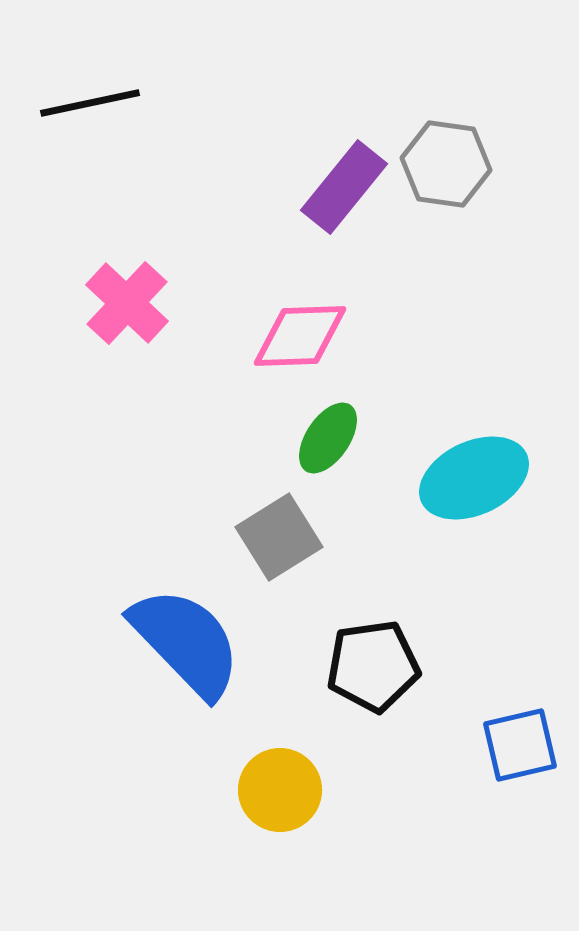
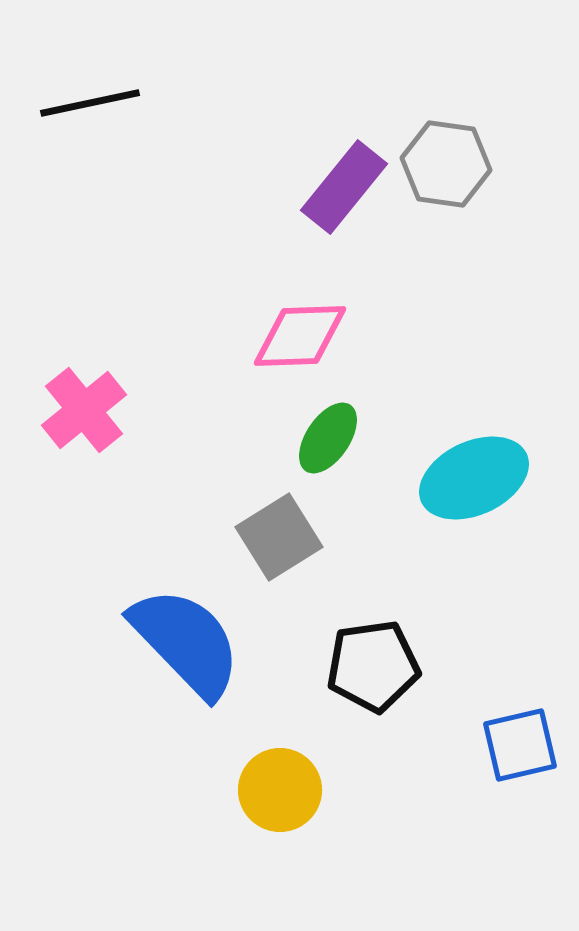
pink cross: moved 43 px left, 107 px down; rotated 8 degrees clockwise
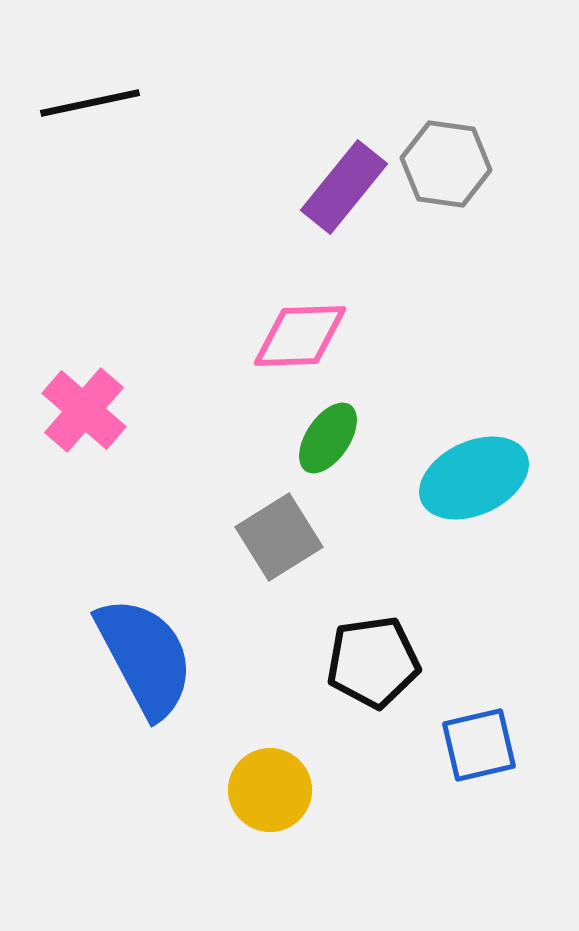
pink cross: rotated 10 degrees counterclockwise
blue semicircle: moved 41 px left, 15 px down; rotated 16 degrees clockwise
black pentagon: moved 4 px up
blue square: moved 41 px left
yellow circle: moved 10 px left
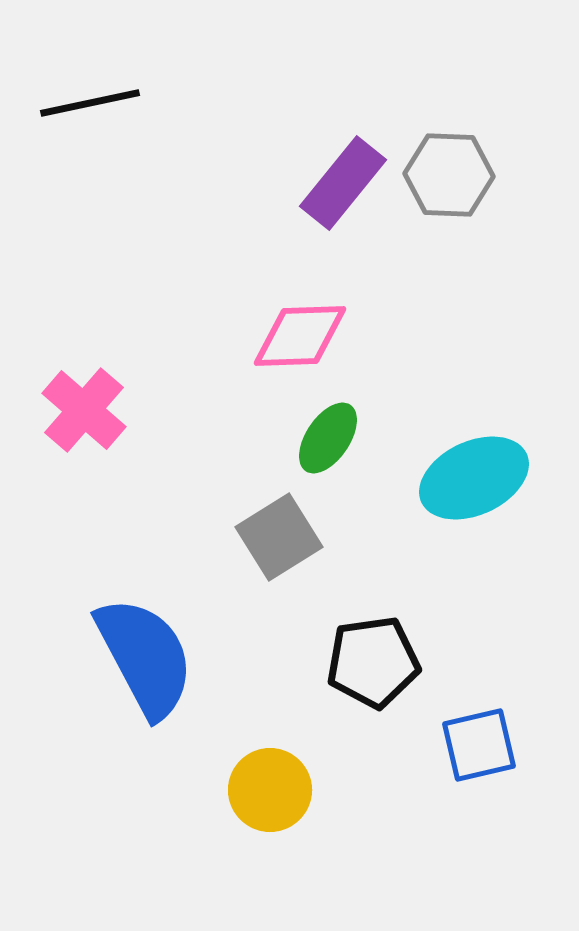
gray hexagon: moved 3 px right, 11 px down; rotated 6 degrees counterclockwise
purple rectangle: moved 1 px left, 4 px up
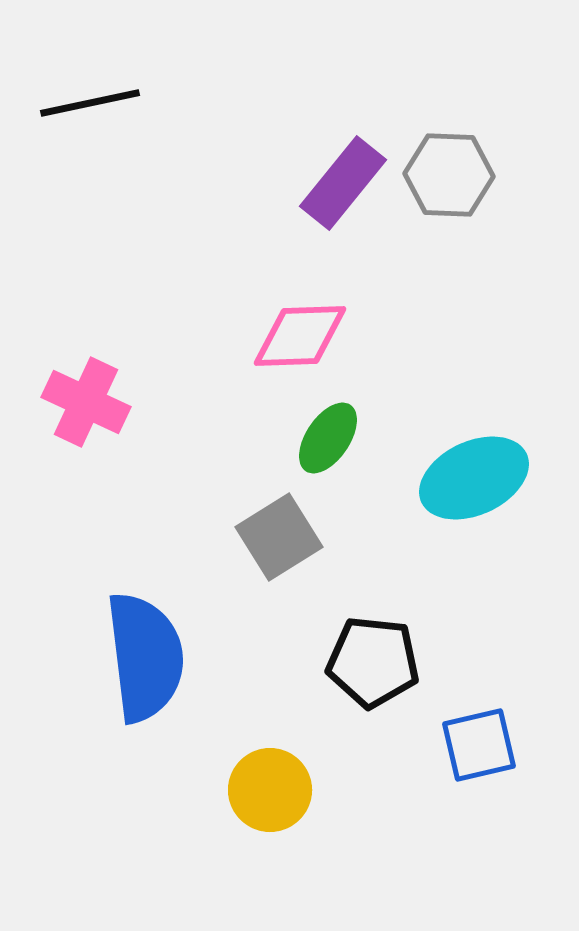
pink cross: moved 2 px right, 8 px up; rotated 16 degrees counterclockwise
blue semicircle: rotated 21 degrees clockwise
black pentagon: rotated 14 degrees clockwise
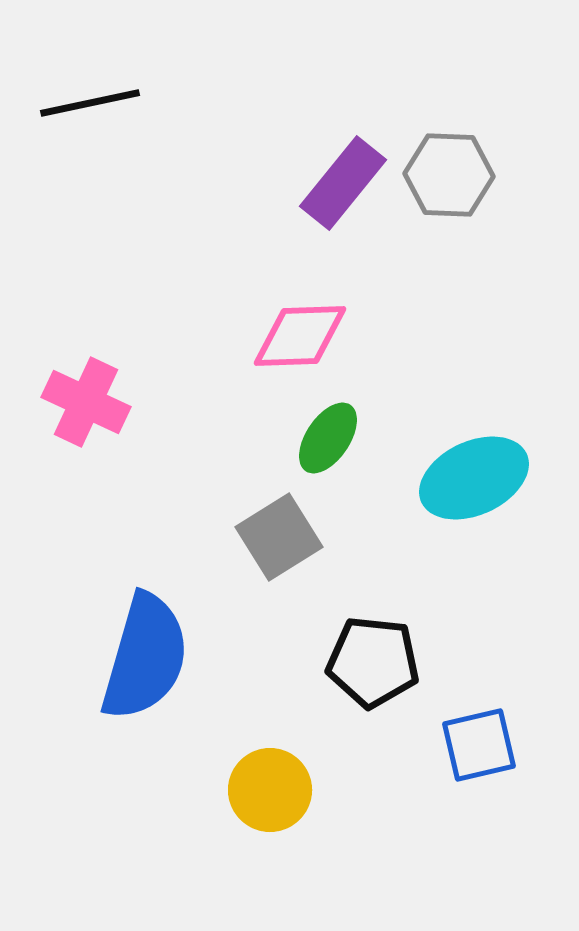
blue semicircle: rotated 23 degrees clockwise
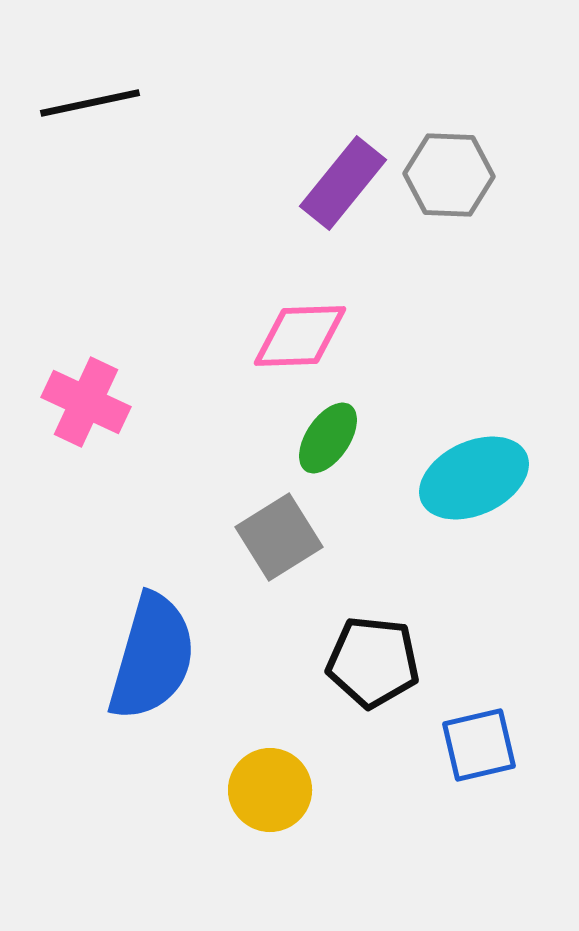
blue semicircle: moved 7 px right
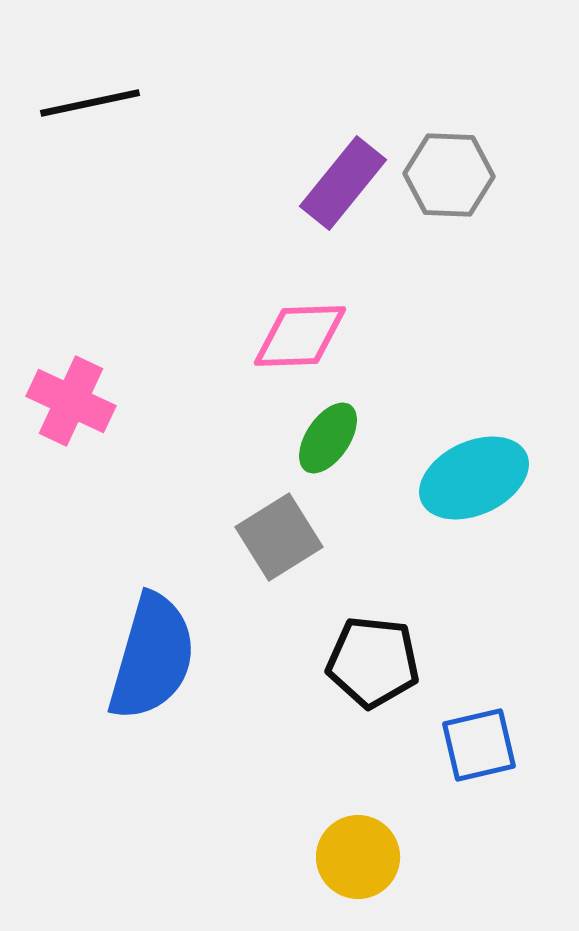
pink cross: moved 15 px left, 1 px up
yellow circle: moved 88 px right, 67 px down
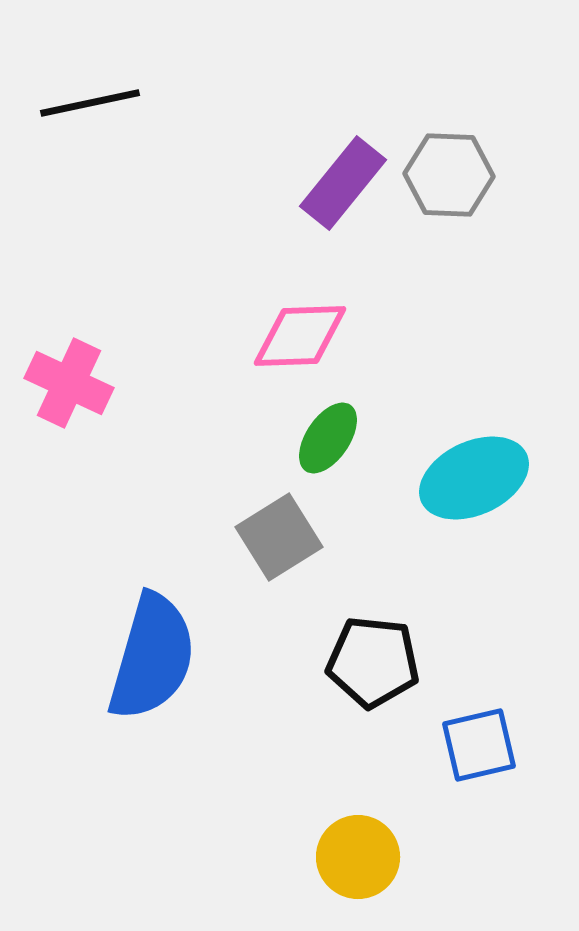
pink cross: moved 2 px left, 18 px up
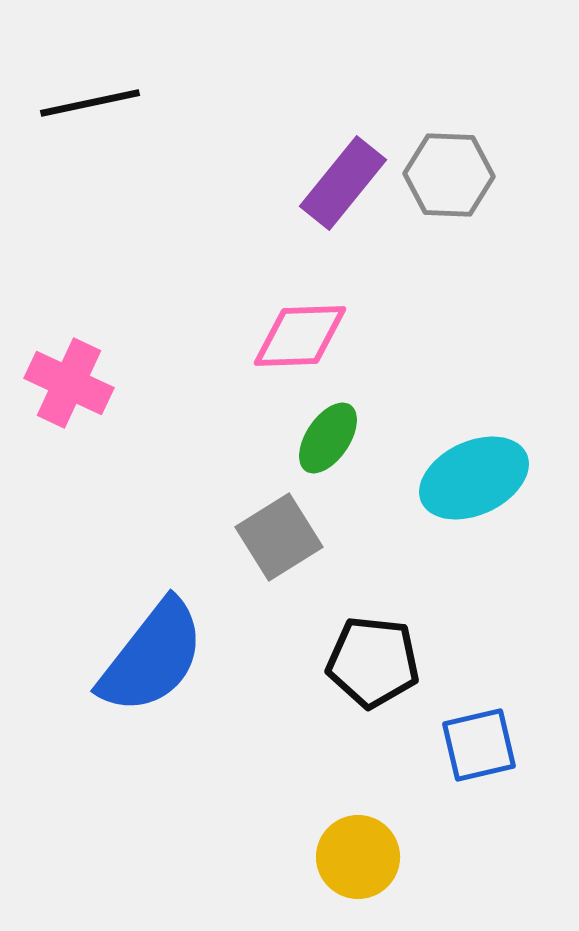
blue semicircle: rotated 22 degrees clockwise
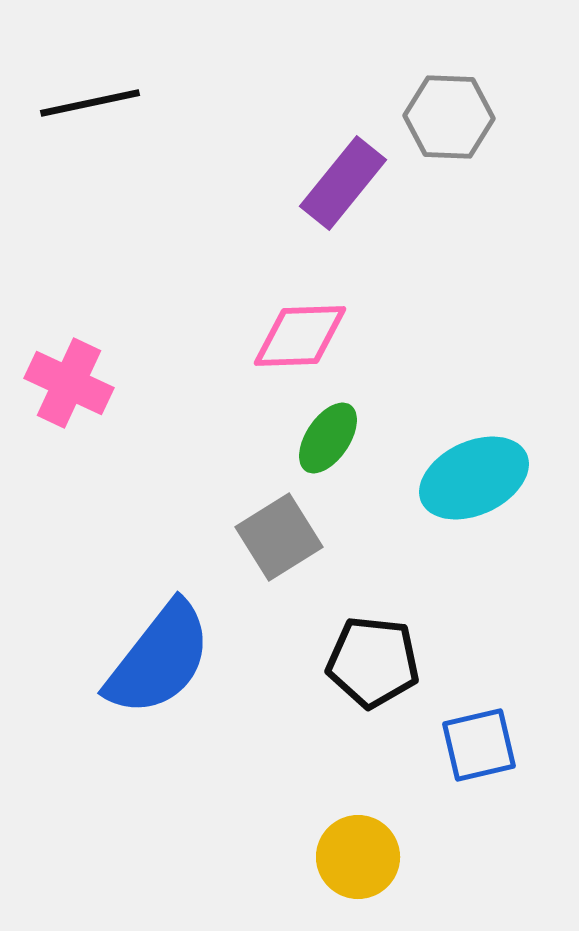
gray hexagon: moved 58 px up
blue semicircle: moved 7 px right, 2 px down
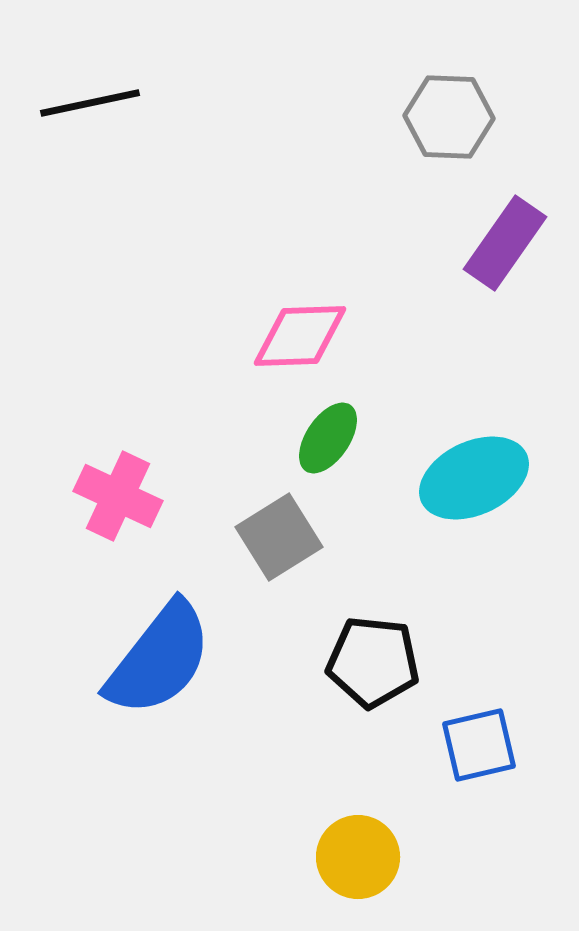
purple rectangle: moved 162 px right, 60 px down; rotated 4 degrees counterclockwise
pink cross: moved 49 px right, 113 px down
